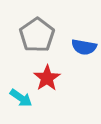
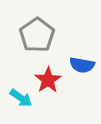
blue semicircle: moved 2 px left, 18 px down
red star: moved 1 px right, 2 px down
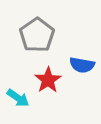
cyan arrow: moved 3 px left
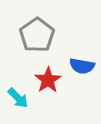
blue semicircle: moved 1 px down
cyan arrow: rotated 10 degrees clockwise
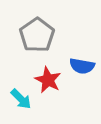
red star: rotated 12 degrees counterclockwise
cyan arrow: moved 3 px right, 1 px down
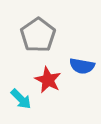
gray pentagon: moved 1 px right
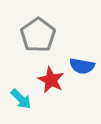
red star: moved 3 px right
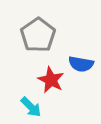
blue semicircle: moved 1 px left, 2 px up
cyan arrow: moved 10 px right, 8 px down
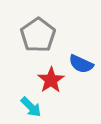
blue semicircle: rotated 15 degrees clockwise
red star: rotated 12 degrees clockwise
